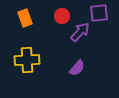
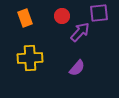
yellow cross: moved 3 px right, 2 px up
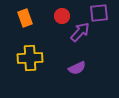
purple semicircle: rotated 24 degrees clockwise
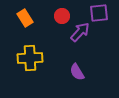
orange rectangle: rotated 12 degrees counterclockwise
purple semicircle: moved 4 px down; rotated 84 degrees clockwise
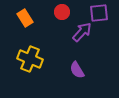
red circle: moved 4 px up
purple arrow: moved 2 px right
yellow cross: moved 1 px down; rotated 25 degrees clockwise
purple semicircle: moved 2 px up
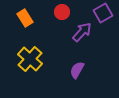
purple square: moved 4 px right; rotated 24 degrees counterclockwise
yellow cross: rotated 20 degrees clockwise
purple semicircle: rotated 60 degrees clockwise
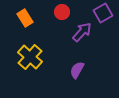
yellow cross: moved 2 px up
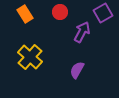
red circle: moved 2 px left
orange rectangle: moved 4 px up
purple arrow: rotated 15 degrees counterclockwise
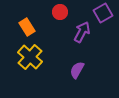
orange rectangle: moved 2 px right, 13 px down
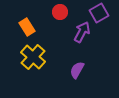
purple square: moved 4 px left
yellow cross: moved 3 px right
